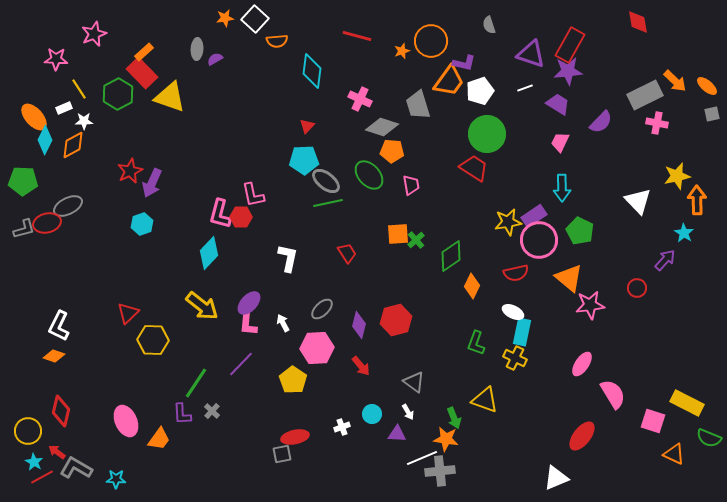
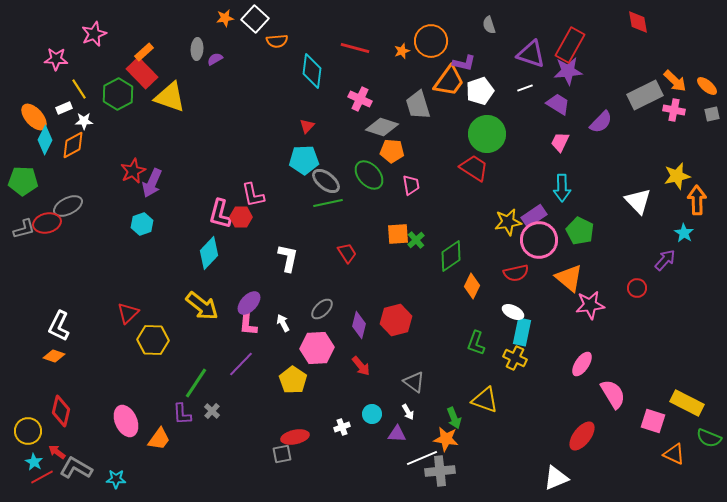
red line at (357, 36): moved 2 px left, 12 px down
pink cross at (657, 123): moved 17 px right, 13 px up
red star at (130, 171): moved 3 px right
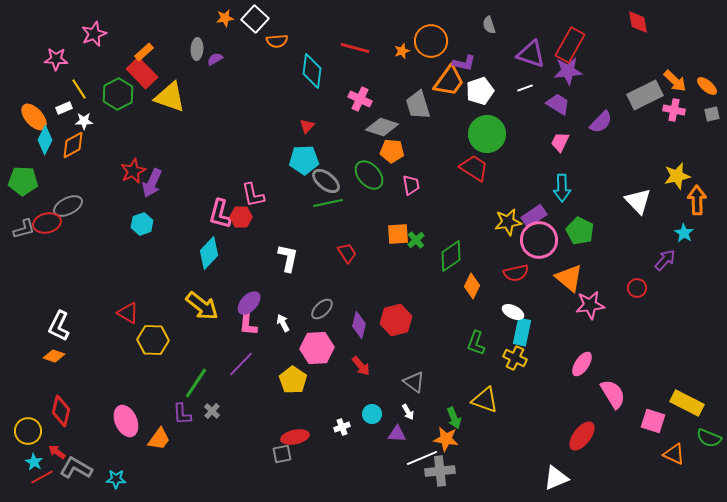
red triangle at (128, 313): rotated 45 degrees counterclockwise
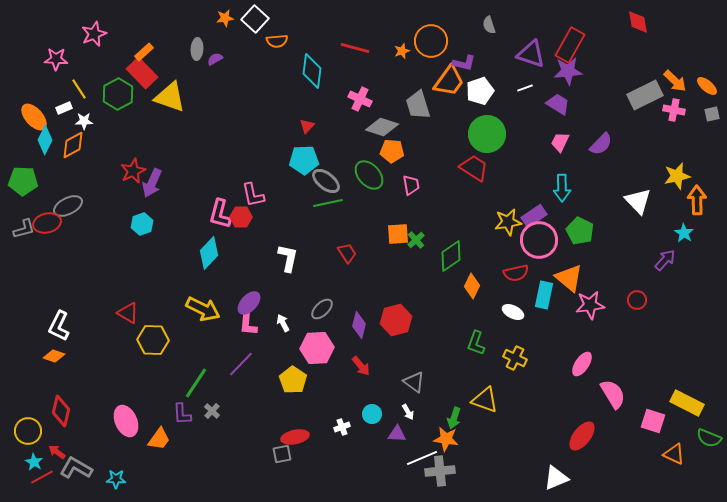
purple semicircle at (601, 122): moved 22 px down
red circle at (637, 288): moved 12 px down
yellow arrow at (202, 306): moved 1 px right, 3 px down; rotated 12 degrees counterclockwise
cyan rectangle at (522, 332): moved 22 px right, 37 px up
green arrow at (454, 418): rotated 40 degrees clockwise
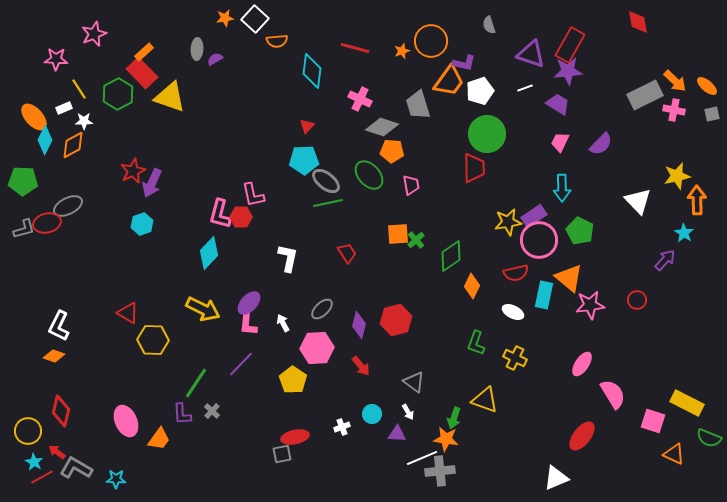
red trapezoid at (474, 168): rotated 56 degrees clockwise
